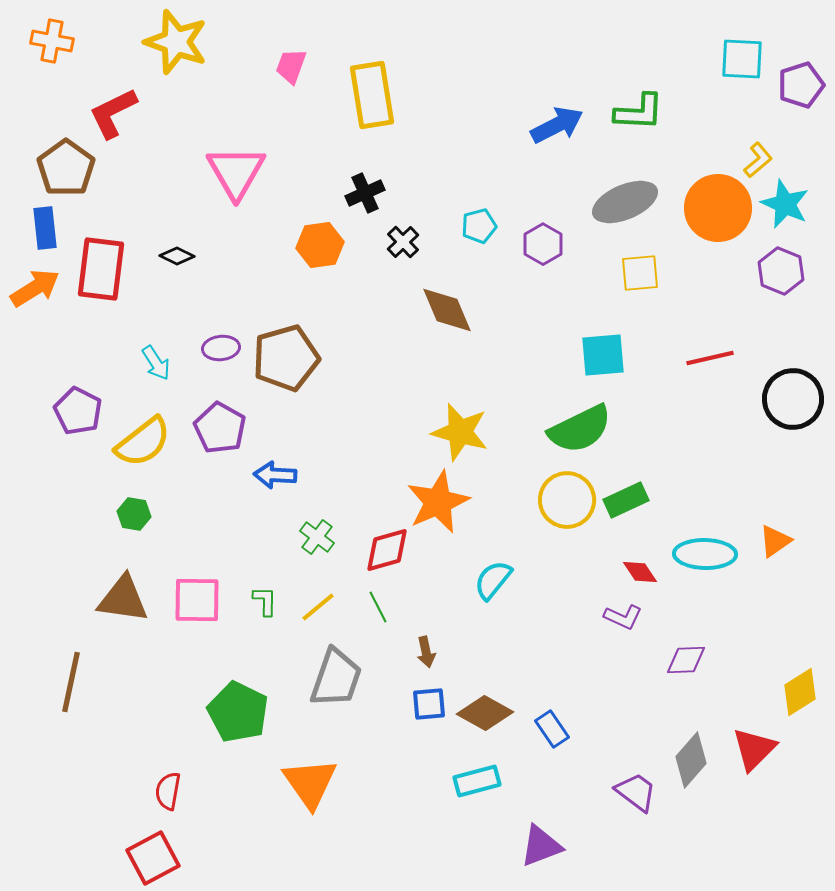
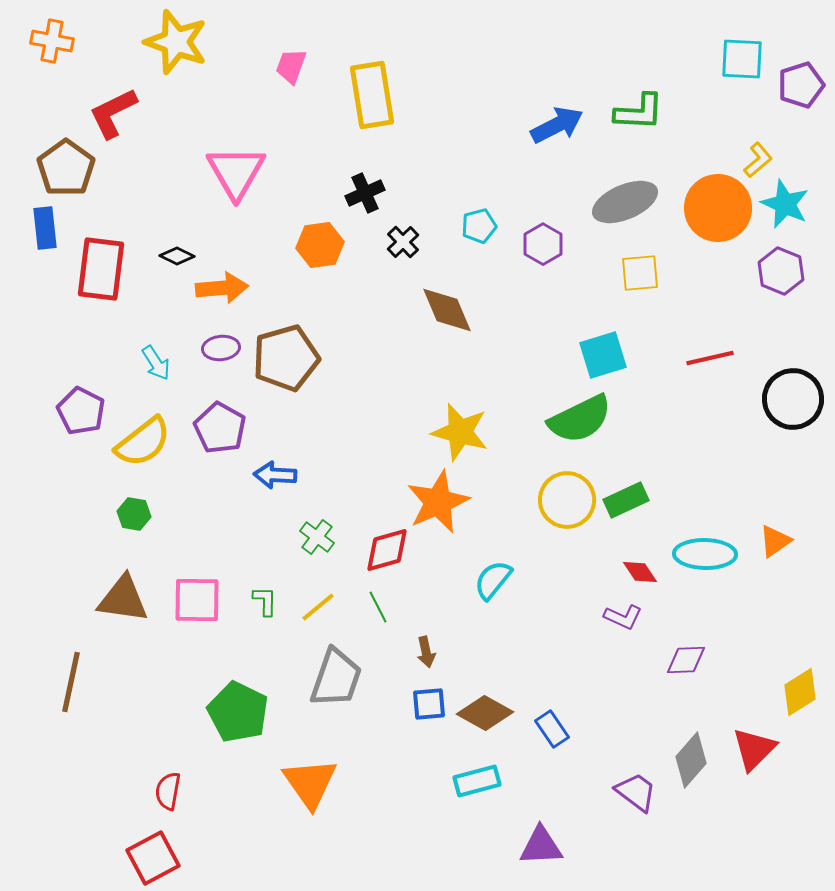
orange arrow at (35, 288): moved 187 px right; rotated 27 degrees clockwise
cyan square at (603, 355): rotated 12 degrees counterclockwise
purple pentagon at (78, 411): moved 3 px right
green semicircle at (580, 429): moved 10 px up
purple triangle at (541, 846): rotated 18 degrees clockwise
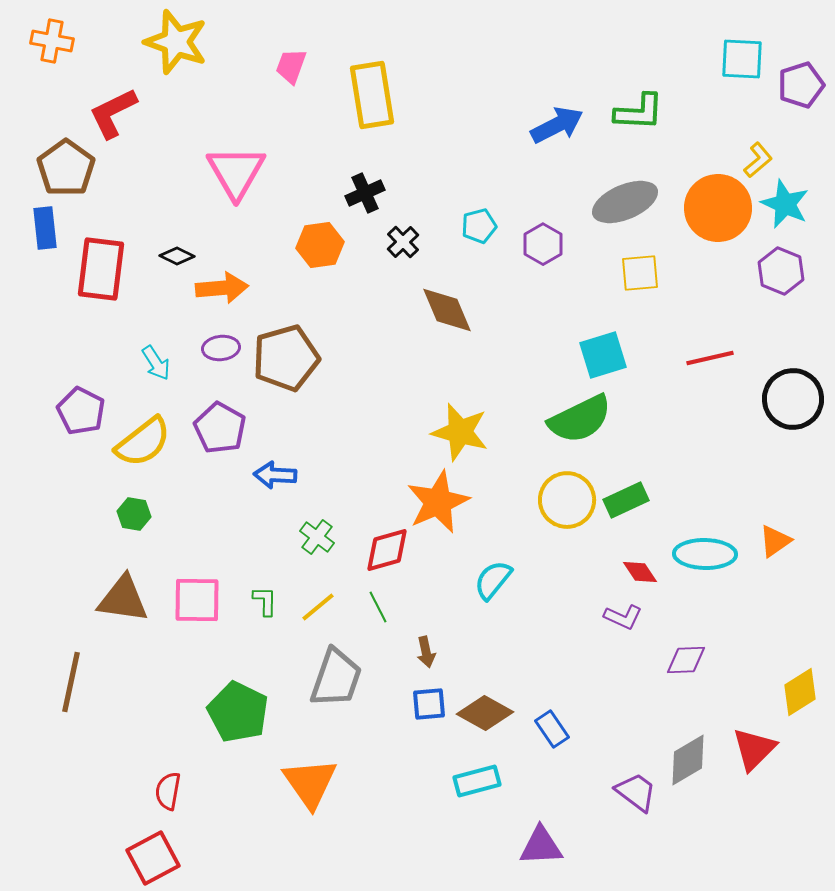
gray diamond at (691, 760): moved 3 px left; rotated 18 degrees clockwise
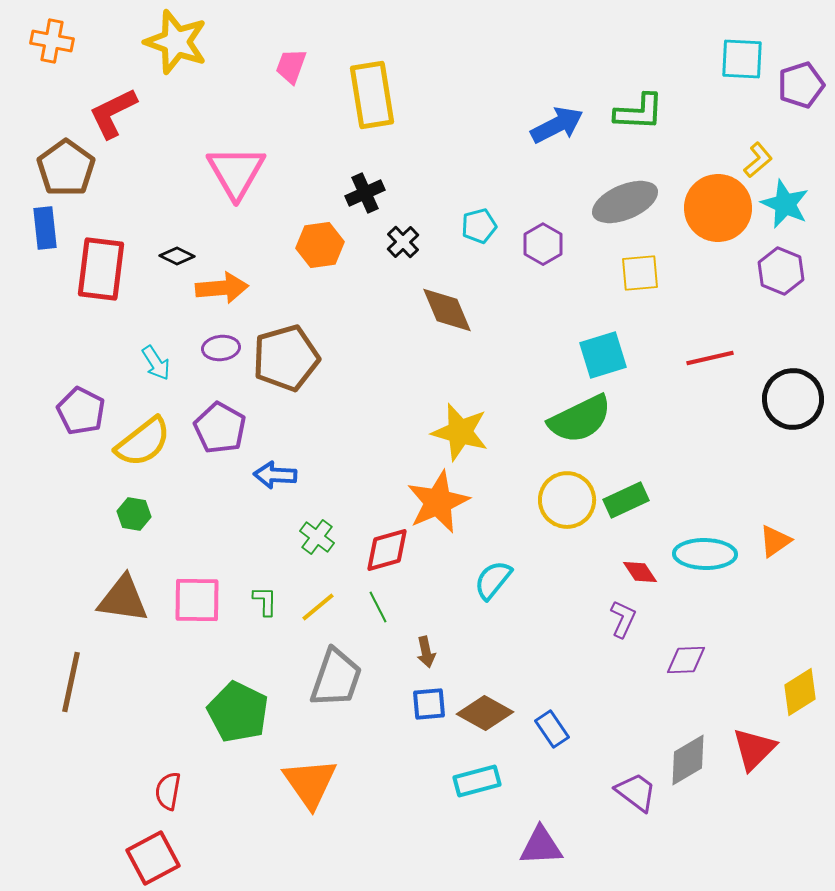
purple L-shape at (623, 617): moved 2 px down; rotated 90 degrees counterclockwise
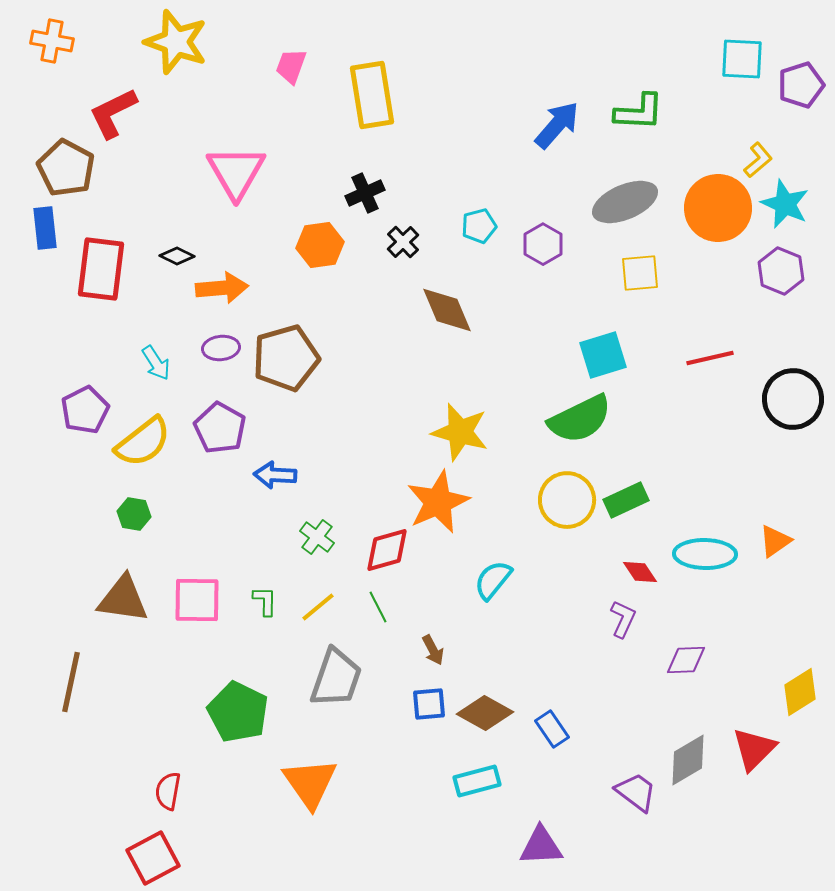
blue arrow at (557, 125): rotated 22 degrees counterclockwise
brown pentagon at (66, 168): rotated 8 degrees counterclockwise
purple pentagon at (81, 411): moved 4 px right, 1 px up; rotated 18 degrees clockwise
brown arrow at (426, 652): moved 7 px right, 2 px up; rotated 16 degrees counterclockwise
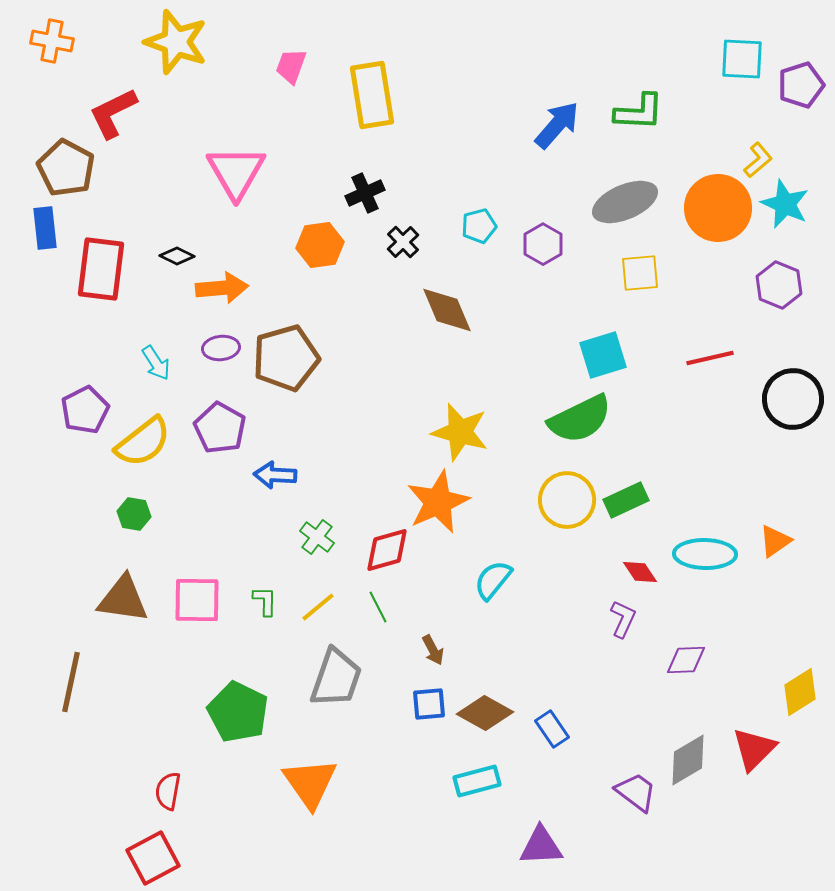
purple hexagon at (781, 271): moved 2 px left, 14 px down
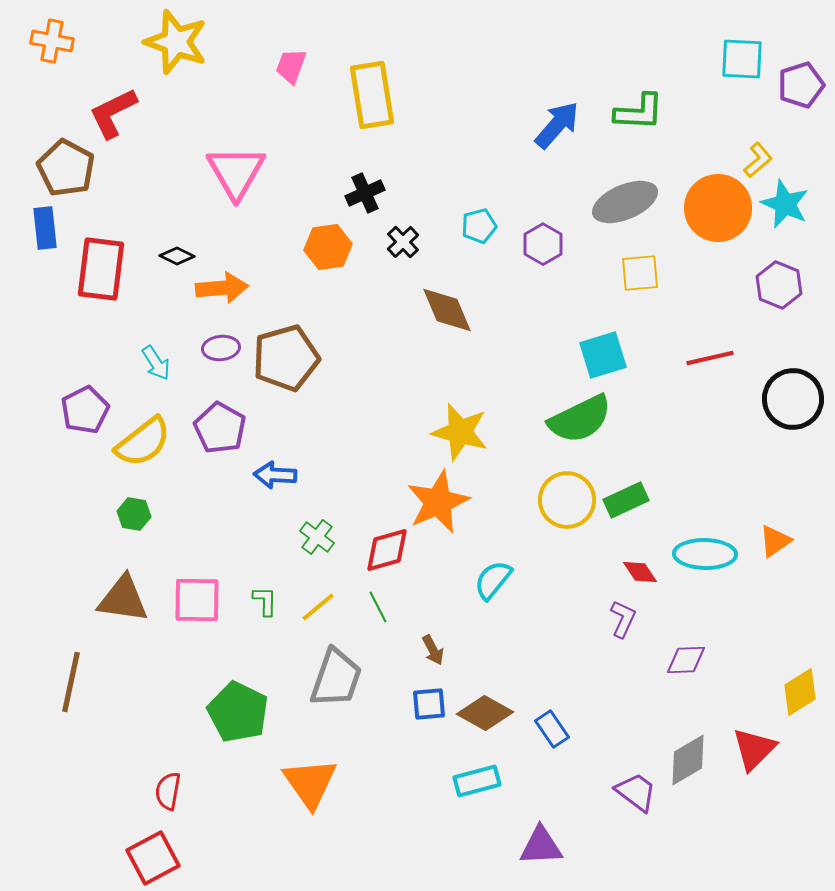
orange hexagon at (320, 245): moved 8 px right, 2 px down
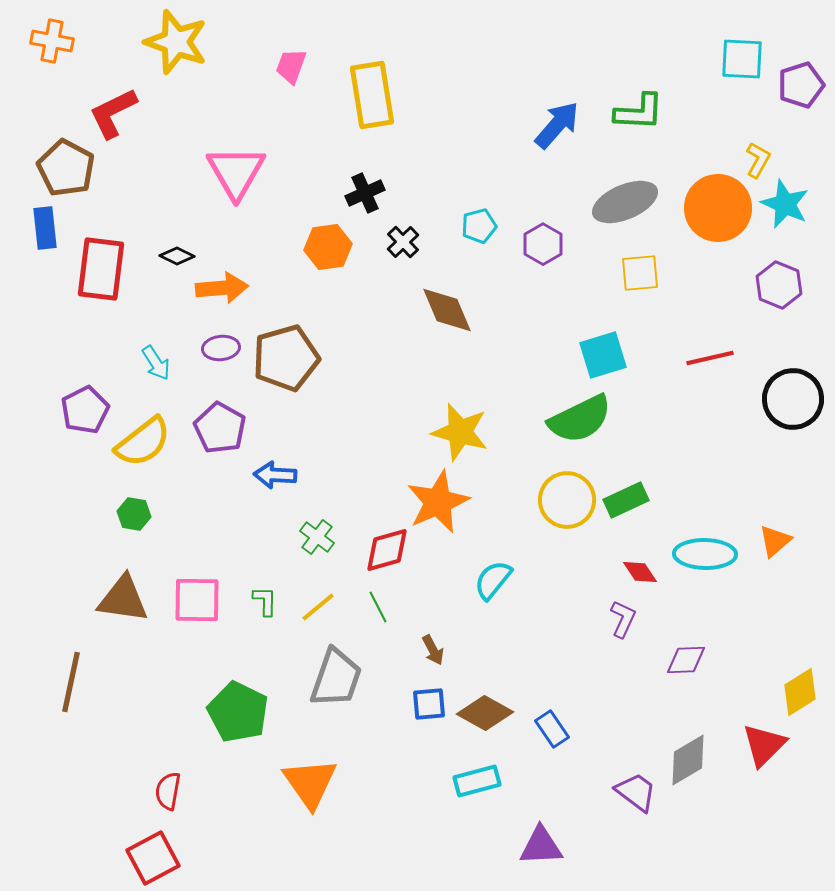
yellow L-shape at (758, 160): rotated 21 degrees counterclockwise
orange triangle at (775, 541): rotated 6 degrees counterclockwise
red triangle at (754, 749): moved 10 px right, 4 px up
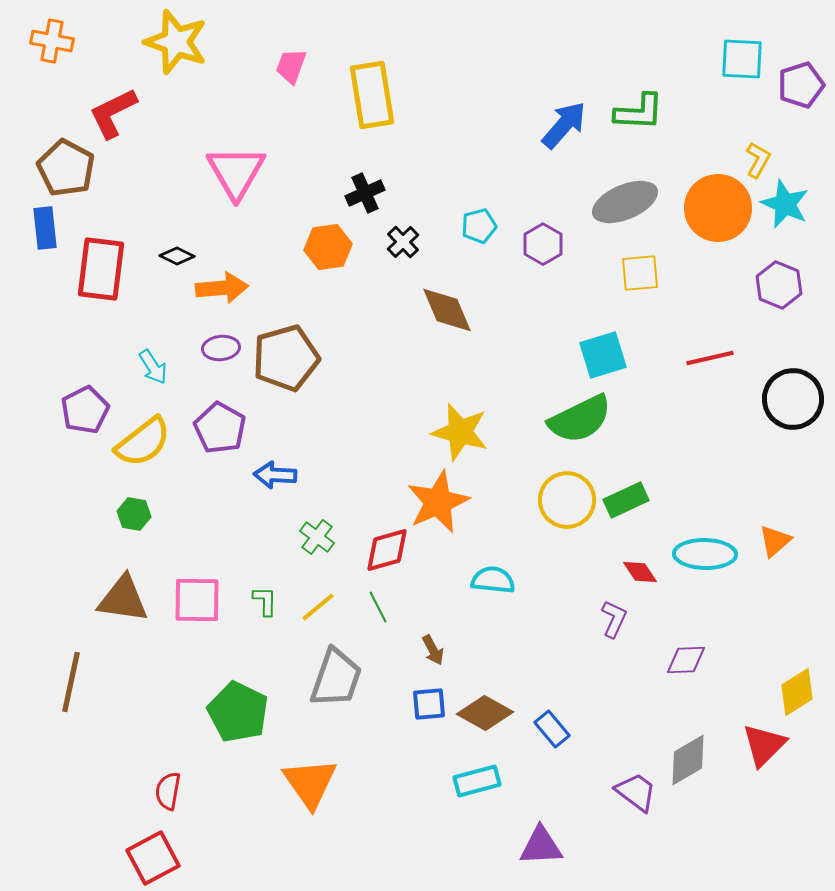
blue arrow at (557, 125): moved 7 px right
cyan arrow at (156, 363): moved 3 px left, 4 px down
cyan semicircle at (493, 580): rotated 57 degrees clockwise
purple L-shape at (623, 619): moved 9 px left
yellow diamond at (800, 692): moved 3 px left
blue rectangle at (552, 729): rotated 6 degrees counterclockwise
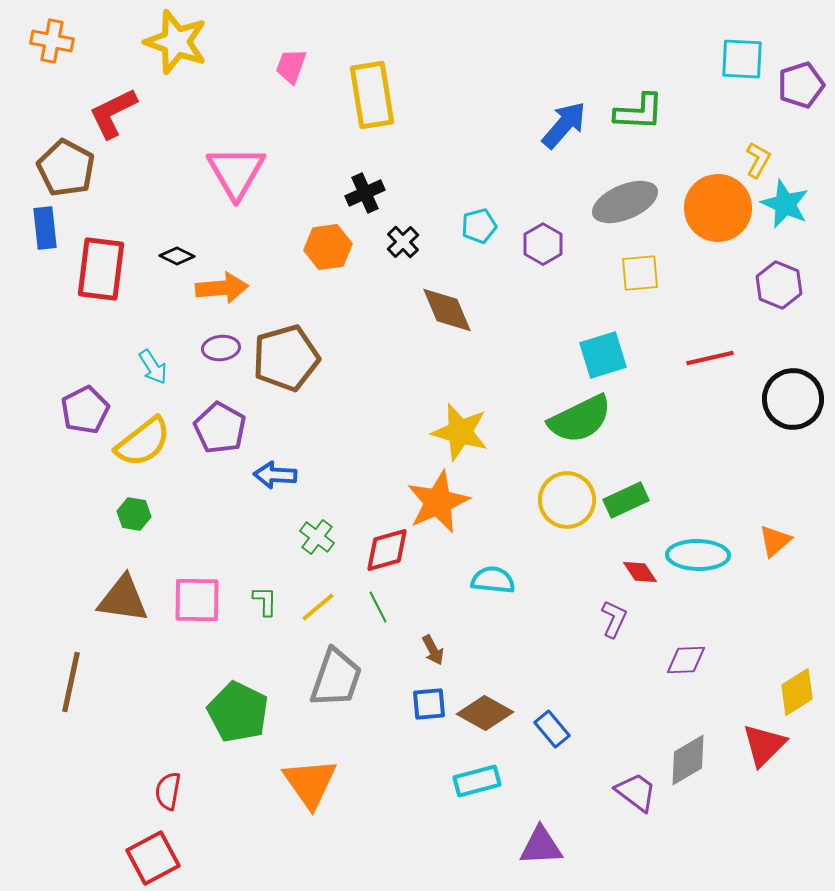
cyan ellipse at (705, 554): moved 7 px left, 1 px down
